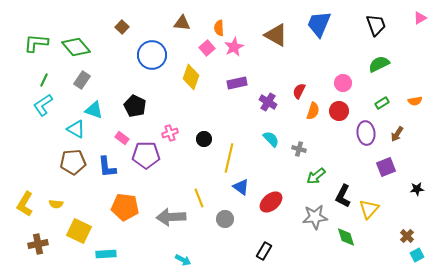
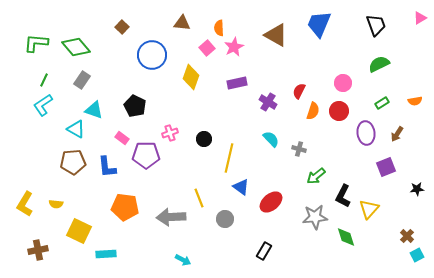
brown cross at (38, 244): moved 6 px down
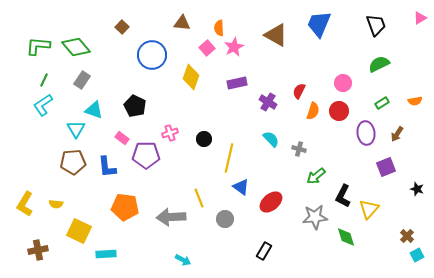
green L-shape at (36, 43): moved 2 px right, 3 px down
cyan triangle at (76, 129): rotated 30 degrees clockwise
black star at (417, 189): rotated 24 degrees clockwise
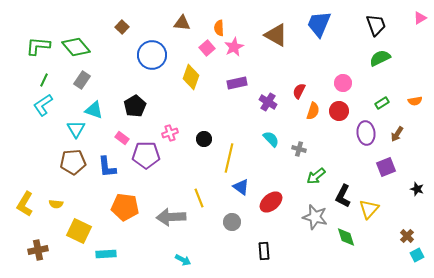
green semicircle at (379, 64): moved 1 px right, 6 px up
black pentagon at (135, 106): rotated 15 degrees clockwise
gray star at (315, 217): rotated 20 degrees clockwise
gray circle at (225, 219): moved 7 px right, 3 px down
black rectangle at (264, 251): rotated 36 degrees counterclockwise
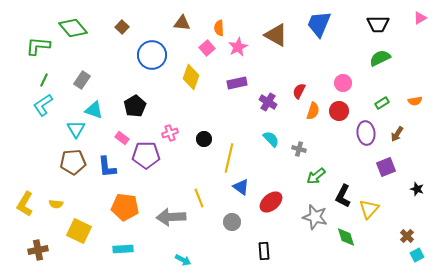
black trapezoid at (376, 25): moved 2 px right, 1 px up; rotated 110 degrees clockwise
green diamond at (76, 47): moved 3 px left, 19 px up
pink star at (234, 47): moved 4 px right
cyan rectangle at (106, 254): moved 17 px right, 5 px up
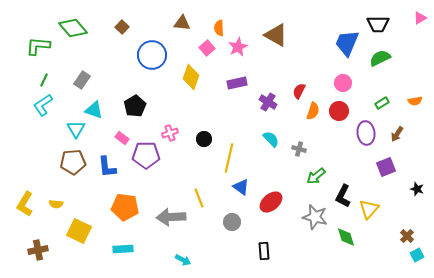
blue trapezoid at (319, 24): moved 28 px right, 19 px down
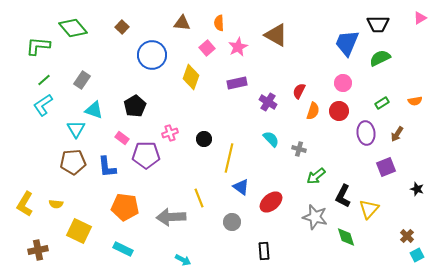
orange semicircle at (219, 28): moved 5 px up
green line at (44, 80): rotated 24 degrees clockwise
cyan rectangle at (123, 249): rotated 30 degrees clockwise
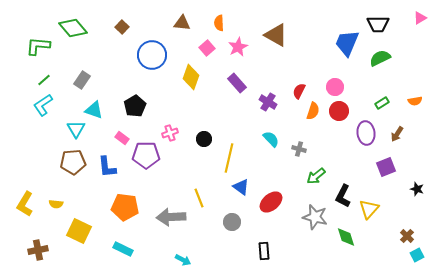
purple rectangle at (237, 83): rotated 60 degrees clockwise
pink circle at (343, 83): moved 8 px left, 4 px down
